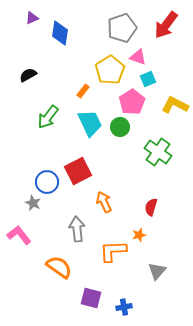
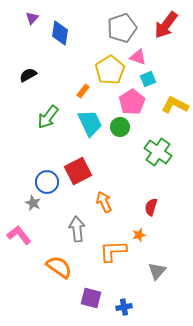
purple triangle: rotated 24 degrees counterclockwise
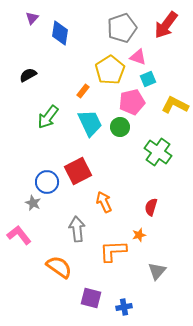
pink pentagon: rotated 20 degrees clockwise
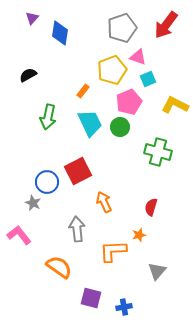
yellow pentagon: moved 2 px right; rotated 12 degrees clockwise
pink pentagon: moved 3 px left; rotated 10 degrees counterclockwise
green arrow: rotated 25 degrees counterclockwise
green cross: rotated 20 degrees counterclockwise
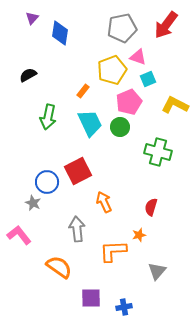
gray pentagon: rotated 8 degrees clockwise
purple square: rotated 15 degrees counterclockwise
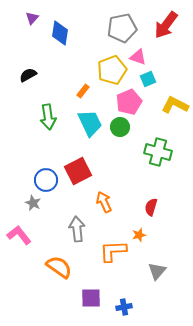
green arrow: rotated 20 degrees counterclockwise
blue circle: moved 1 px left, 2 px up
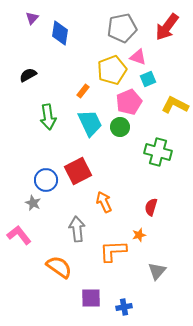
red arrow: moved 1 px right, 2 px down
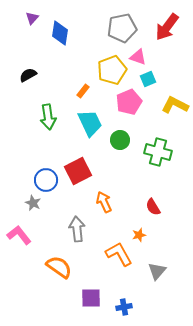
green circle: moved 13 px down
red semicircle: moved 2 px right; rotated 48 degrees counterclockwise
orange L-shape: moved 6 px right, 3 px down; rotated 64 degrees clockwise
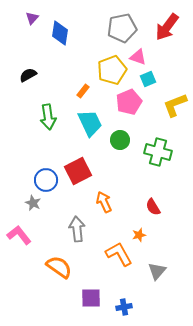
yellow L-shape: rotated 48 degrees counterclockwise
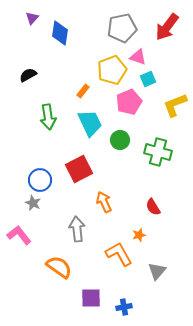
red square: moved 1 px right, 2 px up
blue circle: moved 6 px left
